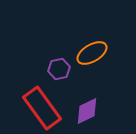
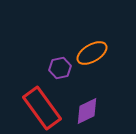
purple hexagon: moved 1 px right, 1 px up
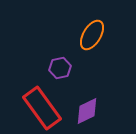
orange ellipse: moved 18 px up; rotated 28 degrees counterclockwise
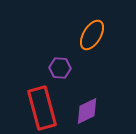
purple hexagon: rotated 15 degrees clockwise
red rectangle: rotated 21 degrees clockwise
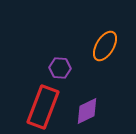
orange ellipse: moved 13 px right, 11 px down
red rectangle: moved 1 px right, 1 px up; rotated 36 degrees clockwise
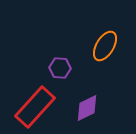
red rectangle: moved 8 px left; rotated 21 degrees clockwise
purple diamond: moved 3 px up
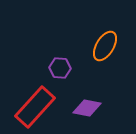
purple diamond: rotated 36 degrees clockwise
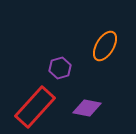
purple hexagon: rotated 20 degrees counterclockwise
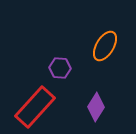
purple hexagon: rotated 20 degrees clockwise
purple diamond: moved 9 px right, 1 px up; rotated 68 degrees counterclockwise
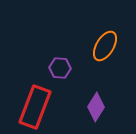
red rectangle: rotated 21 degrees counterclockwise
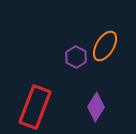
purple hexagon: moved 16 px right, 11 px up; rotated 25 degrees clockwise
